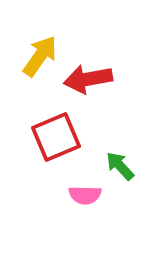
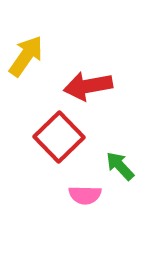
yellow arrow: moved 14 px left
red arrow: moved 7 px down
red square: moved 3 px right; rotated 21 degrees counterclockwise
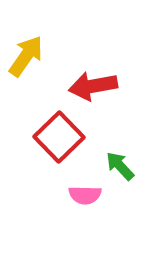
red arrow: moved 5 px right
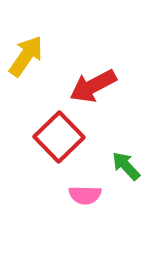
red arrow: rotated 18 degrees counterclockwise
green arrow: moved 6 px right
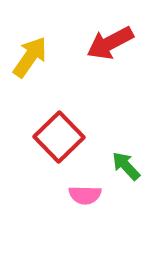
yellow arrow: moved 4 px right, 1 px down
red arrow: moved 17 px right, 43 px up
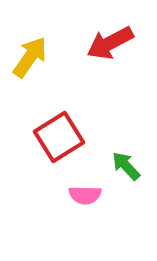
red square: rotated 12 degrees clockwise
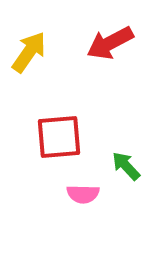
yellow arrow: moved 1 px left, 5 px up
red square: rotated 27 degrees clockwise
pink semicircle: moved 2 px left, 1 px up
